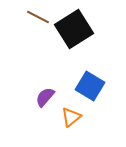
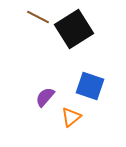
blue square: rotated 12 degrees counterclockwise
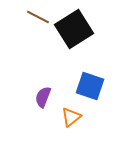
purple semicircle: moved 2 px left; rotated 20 degrees counterclockwise
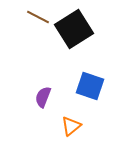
orange triangle: moved 9 px down
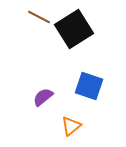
brown line: moved 1 px right
blue square: moved 1 px left
purple semicircle: rotated 30 degrees clockwise
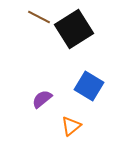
blue square: rotated 12 degrees clockwise
purple semicircle: moved 1 px left, 2 px down
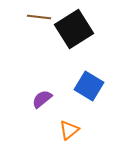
brown line: rotated 20 degrees counterclockwise
orange triangle: moved 2 px left, 4 px down
